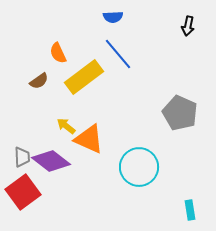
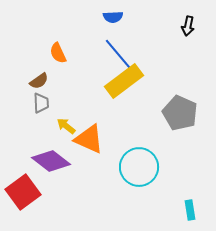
yellow rectangle: moved 40 px right, 4 px down
gray trapezoid: moved 19 px right, 54 px up
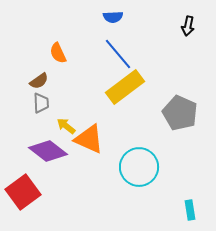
yellow rectangle: moved 1 px right, 6 px down
purple diamond: moved 3 px left, 10 px up
